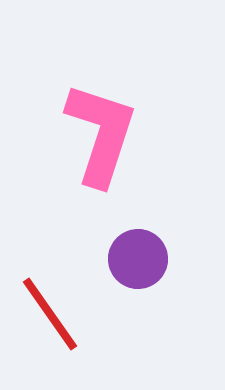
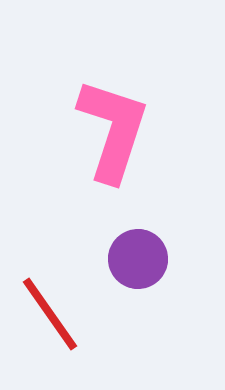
pink L-shape: moved 12 px right, 4 px up
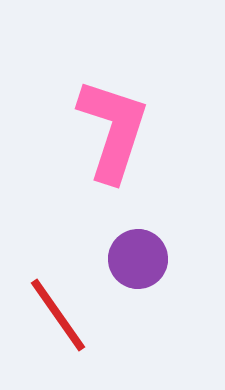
red line: moved 8 px right, 1 px down
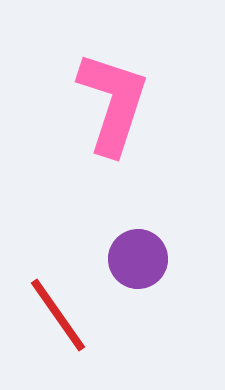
pink L-shape: moved 27 px up
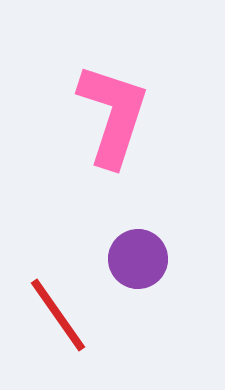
pink L-shape: moved 12 px down
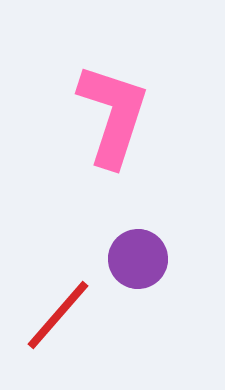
red line: rotated 76 degrees clockwise
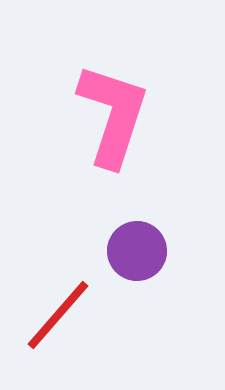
purple circle: moved 1 px left, 8 px up
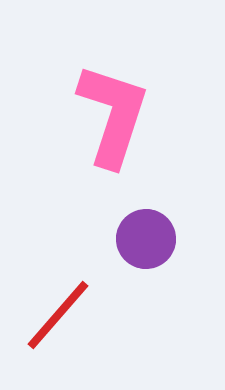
purple circle: moved 9 px right, 12 px up
